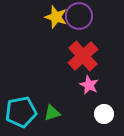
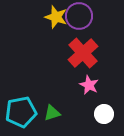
red cross: moved 3 px up
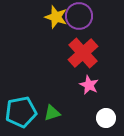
white circle: moved 2 px right, 4 px down
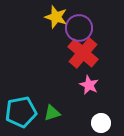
purple circle: moved 12 px down
red cross: rotated 8 degrees counterclockwise
white circle: moved 5 px left, 5 px down
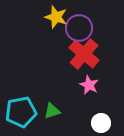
red cross: moved 1 px right, 1 px down
green triangle: moved 2 px up
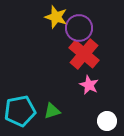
cyan pentagon: moved 1 px left, 1 px up
white circle: moved 6 px right, 2 px up
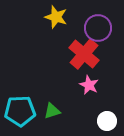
purple circle: moved 19 px right
cyan pentagon: rotated 8 degrees clockwise
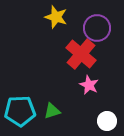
purple circle: moved 1 px left
red cross: moved 3 px left
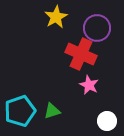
yellow star: rotated 25 degrees clockwise
red cross: rotated 16 degrees counterclockwise
cyan pentagon: rotated 16 degrees counterclockwise
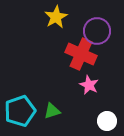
purple circle: moved 3 px down
